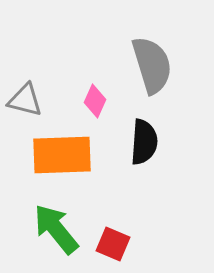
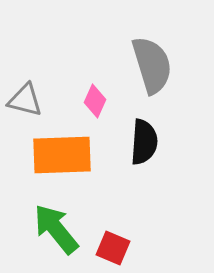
red square: moved 4 px down
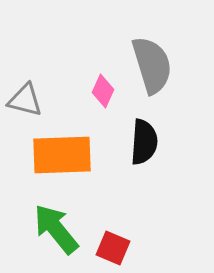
pink diamond: moved 8 px right, 10 px up
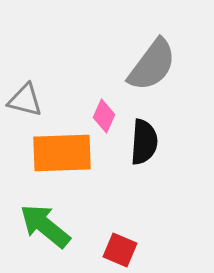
gray semicircle: rotated 54 degrees clockwise
pink diamond: moved 1 px right, 25 px down
orange rectangle: moved 2 px up
green arrow: moved 11 px left, 3 px up; rotated 12 degrees counterclockwise
red square: moved 7 px right, 2 px down
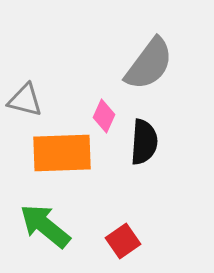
gray semicircle: moved 3 px left, 1 px up
red square: moved 3 px right, 9 px up; rotated 32 degrees clockwise
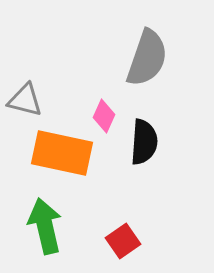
gray semicircle: moved 2 px left, 6 px up; rotated 18 degrees counterclockwise
orange rectangle: rotated 14 degrees clockwise
green arrow: rotated 38 degrees clockwise
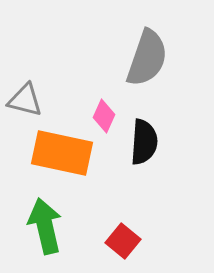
red square: rotated 16 degrees counterclockwise
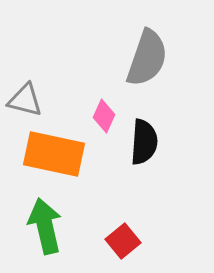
orange rectangle: moved 8 px left, 1 px down
red square: rotated 12 degrees clockwise
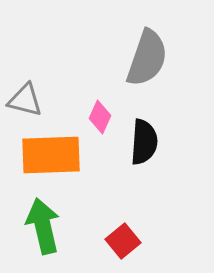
pink diamond: moved 4 px left, 1 px down
orange rectangle: moved 3 px left, 1 px down; rotated 14 degrees counterclockwise
green arrow: moved 2 px left
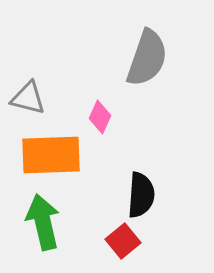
gray triangle: moved 3 px right, 2 px up
black semicircle: moved 3 px left, 53 px down
green arrow: moved 4 px up
